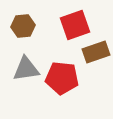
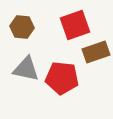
brown hexagon: moved 1 px left, 1 px down; rotated 10 degrees clockwise
gray triangle: rotated 20 degrees clockwise
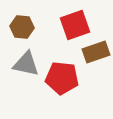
gray triangle: moved 5 px up
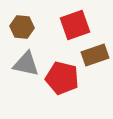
brown rectangle: moved 1 px left, 3 px down
red pentagon: rotated 8 degrees clockwise
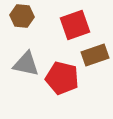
brown hexagon: moved 11 px up
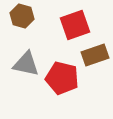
brown hexagon: rotated 10 degrees clockwise
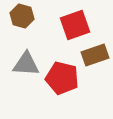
gray triangle: rotated 8 degrees counterclockwise
